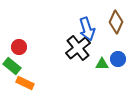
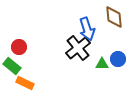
brown diamond: moved 2 px left, 5 px up; rotated 30 degrees counterclockwise
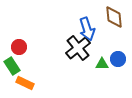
green rectangle: rotated 18 degrees clockwise
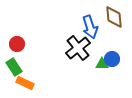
blue arrow: moved 3 px right, 2 px up
red circle: moved 2 px left, 3 px up
blue circle: moved 6 px left
green rectangle: moved 2 px right, 1 px down
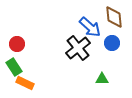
blue arrow: rotated 30 degrees counterclockwise
blue circle: moved 16 px up
green triangle: moved 15 px down
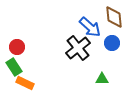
red circle: moved 3 px down
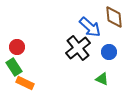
blue circle: moved 3 px left, 9 px down
green triangle: rotated 24 degrees clockwise
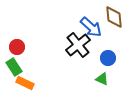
blue arrow: moved 1 px right
black cross: moved 3 px up
blue circle: moved 1 px left, 6 px down
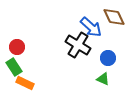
brown diamond: rotated 20 degrees counterclockwise
black cross: rotated 20 degrees counterclockwise
green triangle: moved 1 px right
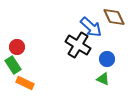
blue circle: moved 1 px left, 1 px down
green rectangle: moved 1 px left, 2 px up
